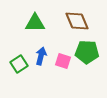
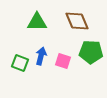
green triangle: moved 2 px right, 1 px up
green pentagon: moved 4 px right
green square: moved 1 px right, 1 px up; rotated 36 degrees counterclockwise
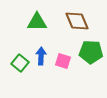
blue arrow: rotated 12 degrees counterclockwise
green square: rotated 18 degrees clockwise
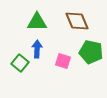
green pentagon: rotated 10 degrees clockwise
blue arrow: moved 4 px left, 7 px up
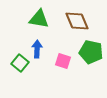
green triangle: moved 2 px right, 3 px up; rotated 10 degrees clockwise
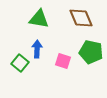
brown diamond: moved 4 px right, 3 px up
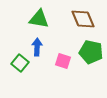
brown diamond: moved 2 px right, 1 px down
blue arrow: moved 2 px up
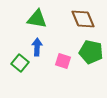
green triangle: moved 2 px left
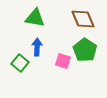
green triangle: moved 2 px left, 1 px up
green pentagon: moved 6 px left, 2 px up; rotated 20 degrees clockwise
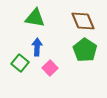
brown diamond: moved 2 px down
pink square: moved 13 px left, 7 px down; rotated 28 degrees clockwise
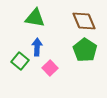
brown diamond: moved 1 px right
green square: moved 2 px up
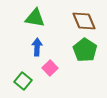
green square: moved 3 px right, 20 px down
